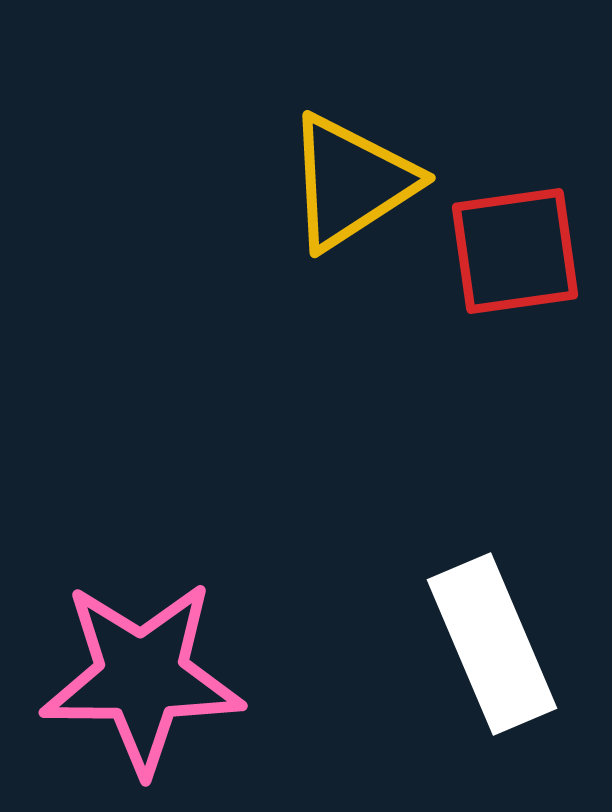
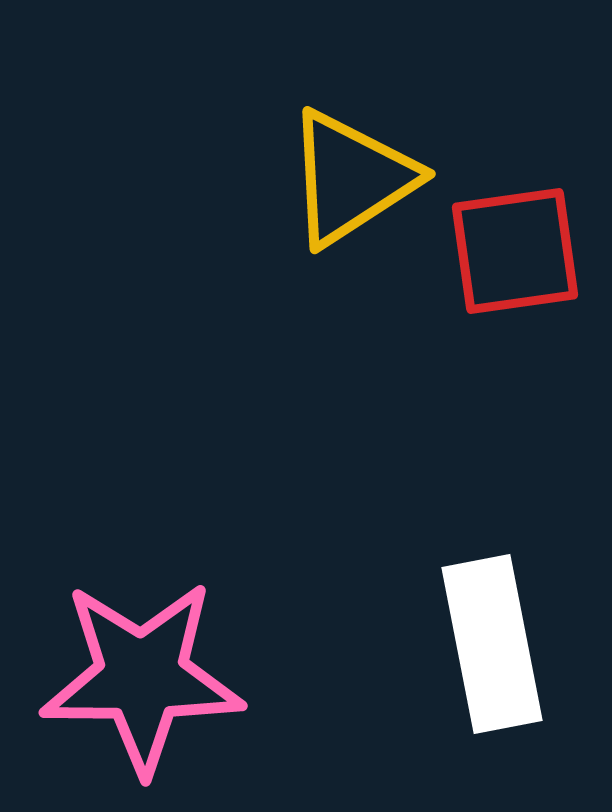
yellow triangle: moved 4 px up
white rectangle: rotated 12 degrees clockwise
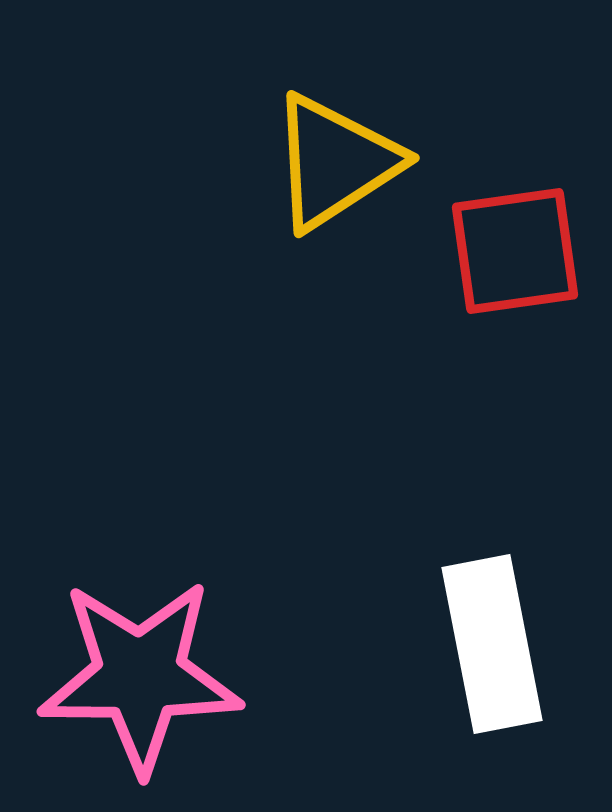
yellow triangle: moved 16 px left, 16 px up
pink star: moved 2 px left, 1 px up
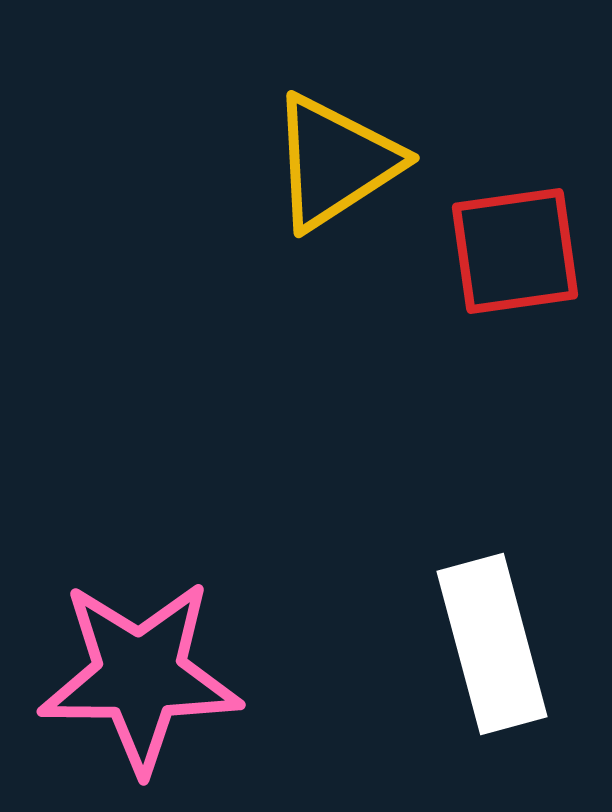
white rectangle: rotated 4 degrees counterclockwise
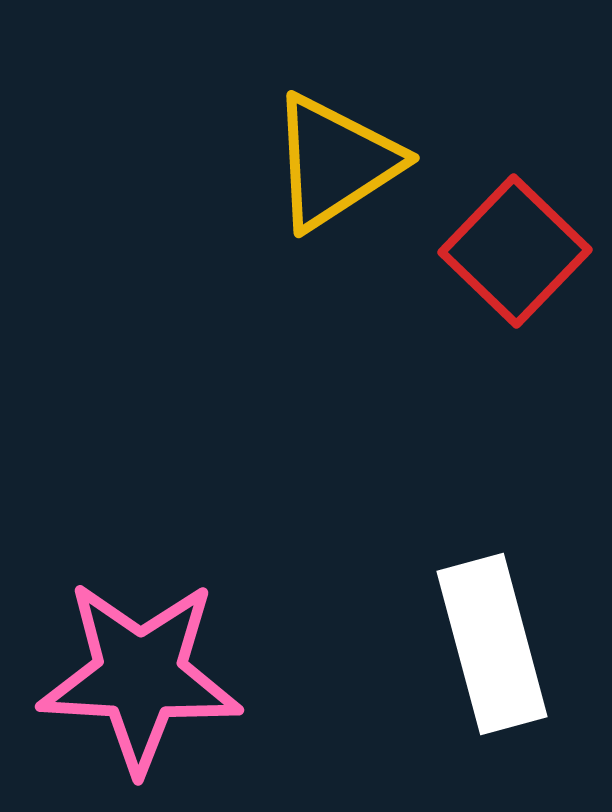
red square: rotated 38 degrees counterclockwise
pink star: rotated 3 degrees clockwise
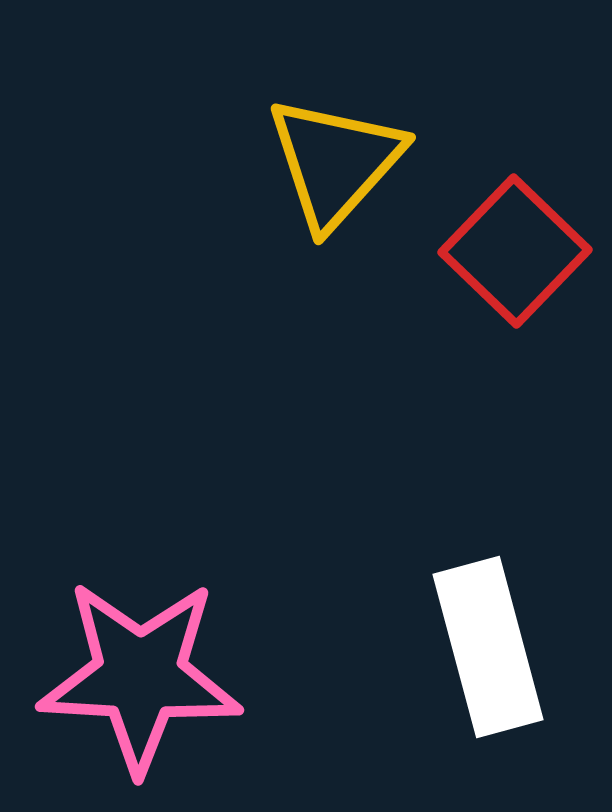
yellow triangle: rotated 15 degrees counterclockwise
white rectangle: moved 4 px left, 3 px down
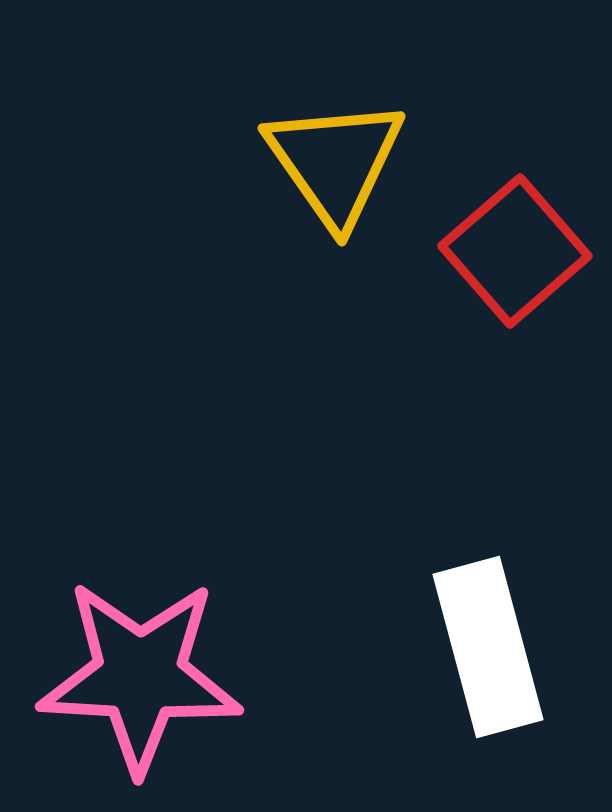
yellow triangle: rotated 17 degrees counterclockwise
red square: rotated 5 degrees clockwise
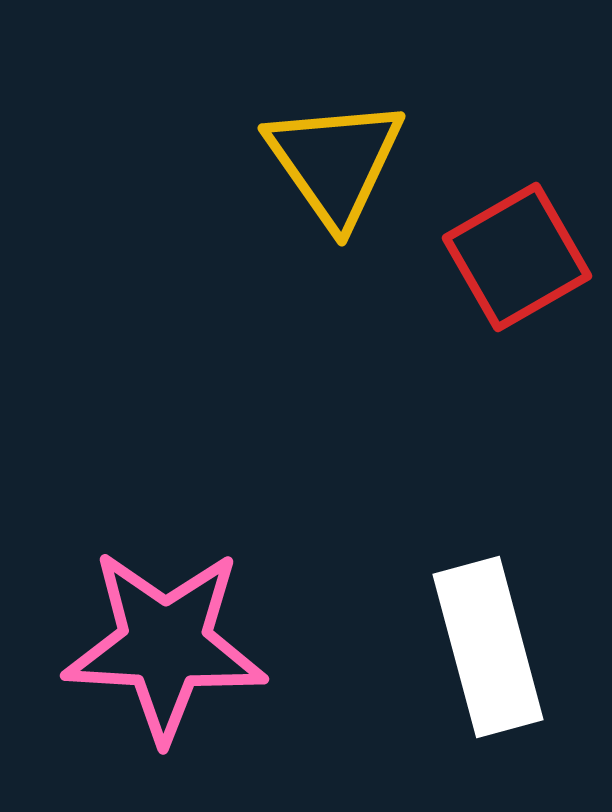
red square: moved 2 px right, 6 px down; rotated 11 degrees clockwise
pink star: moved 25 px right, 31 px up
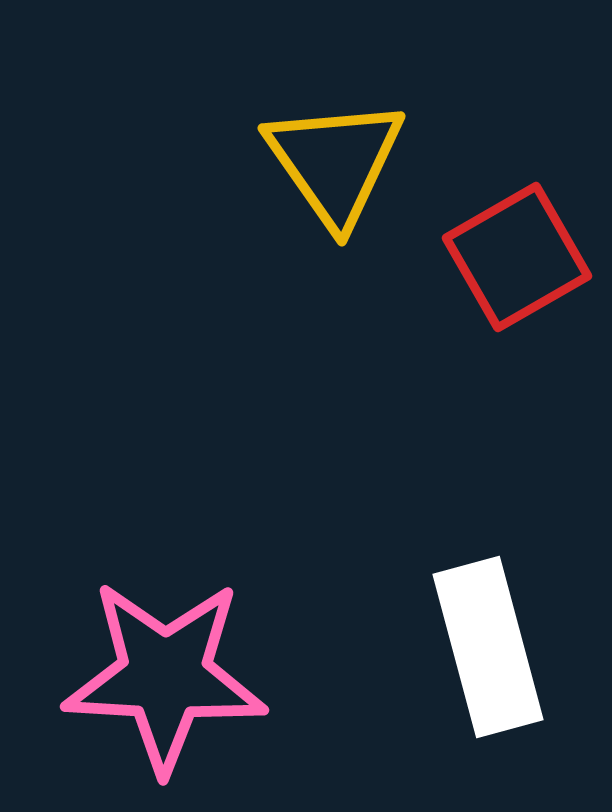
pink star: moved 31 px down
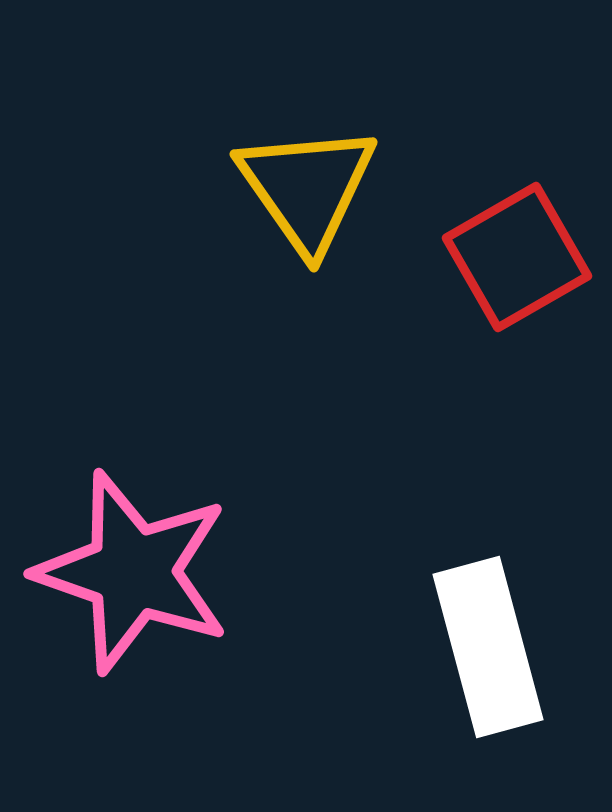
yellow triangle: moved 28 px left, 26 px down
pink star: moved 32 px left, 104 px up; rotated 16 degrees clockwise
